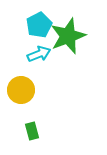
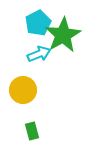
cyan pentagon: moved 1 px left, 2 px up
green star: moved 5 px left, 1 px up; rotated 9 degrees counterclockwise
yellow circle: moved 2 px right
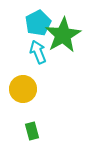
cyan arrow: moved 1 px left, 2 px up; rotated 90 degrees counterclockwise
yellow circle: moved 1 px up
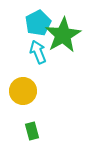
yellow circle: moved 2 px down
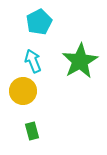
cyan pentagon: moved 1 px right, 1 px up
green star: moved 17 px right, 26 px down
cyan arrow: moved 5 px left, 9 px down
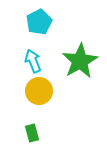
yellow circle: moved 16 px right
green rectangle: moved 2 px down
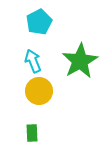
green rectangle: rotated 12 degrees clockwise
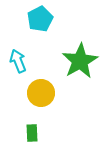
cyan pentagon: moved 1 px right, 3 px up
cyan arrow: moved 15 px left
yellow circle: moved 2 px right, 2 px down
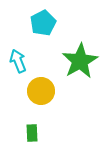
cyan pentagon: moved 3 px right, 4 px down
yellow circle: moved 2 px up
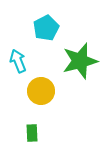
cyan pentagon: moved 3 px right, 5 px down
green star: rotated 15 degrees clockwise
